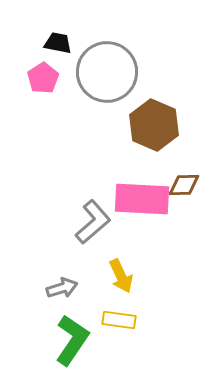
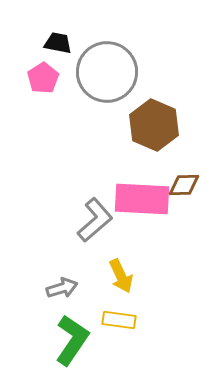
gray L-shape: moved 2 px right, 2 px up
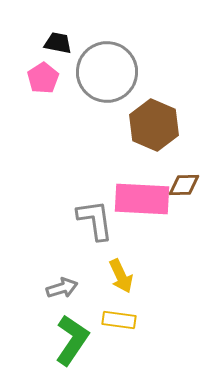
gray L-shape: rotated 57 degrees counterclockwise
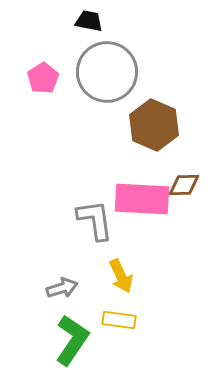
black trapezoid: moved 31 px right, 22 px up
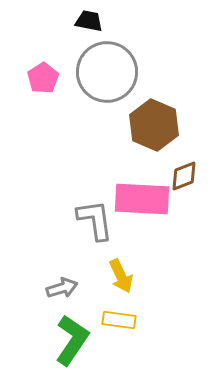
brown diamond: moved 9 px up; rotated 20 degrees counterclockwise
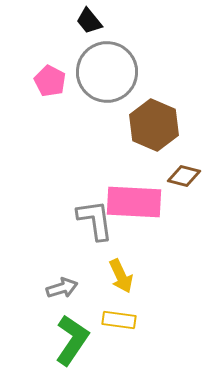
black trapezoid: rotated 140 degrees counterclockwise
pink pentagon: moved 7 px right, 3 px down; rotated 12 degrees counterclockwise
brown diamond: rotated 36 degrees clockwise
pink rectangle: moved 8 px left, 3 px down
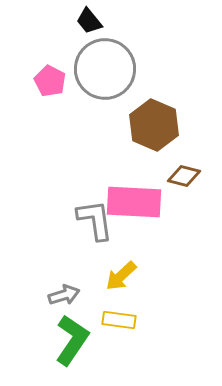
gray circle: moved 2 px left, 3 px up
yellow arrow: rotated 72 degrees clockwise
gray arrow: moved 2 px right, 7 px down
